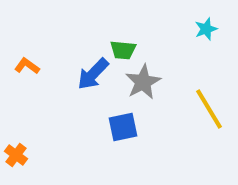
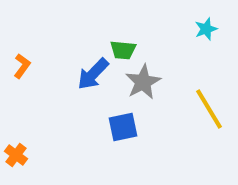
orange L-shape: moved 5 px left; rotated 90 degrees clockwise
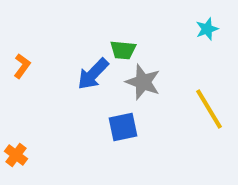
cyan star: moved 1 px right
gray star: rotated 24 degrees counterclockwise
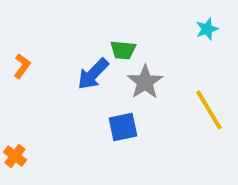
gray star: moved 2 px right; rotated 18 degrees clockwise
yellow line: moved 1 px down
orange cross: moved 1 px left, 1 px down
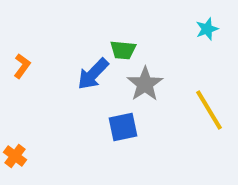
gray star: moved 2 px down
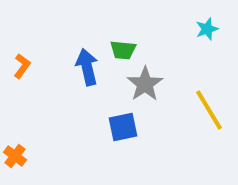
blue arrow: moved 6 px left, 7 px up; rotated 123 degrees clockwise
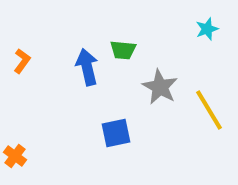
orange L-shape: moved 5 px up
gray star: moved 15 px right, 3 px down; rotated 9 degrees counterclockwise
blue square: moved 7 px left, 6 px down
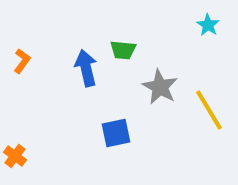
cyan star: moved 1 px right, 4 px up; rotated 20 degrees counterclockwise
blue arrow: moved 1 px left, 1 px down
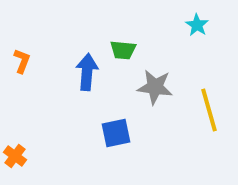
cyan star: moved 11 px left
orange L-shape: rotated 15 degrees counterclockwise
blue arrow: moved 1 px right, 4 px down; rotated 18 degrees clockwise
gray star: moved 5 px left; rotated 21 degrees counterclockwise
yellow line: rotated 15 degrees clockwise
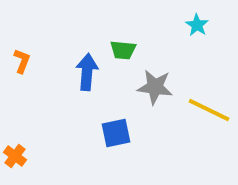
yellow line: rotated 48 degrees counterclockwise
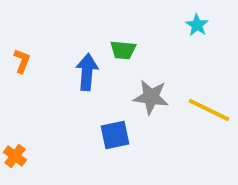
gray star: moved 4 px left, 10 px down
blue square: moved 1 px left, 2 px down
